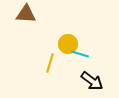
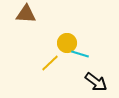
yellow circle: moved 1 px left, 1 px up
yellow line: rotated 30 degrees clockwise
black arrow: moved 4 px right, 1 px down
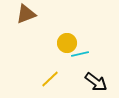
brown triangle: rotated 25 degrees counterclockwise
cyan line: rotated 30 degrees counterclockwise
yellow line: moved 16 px down
